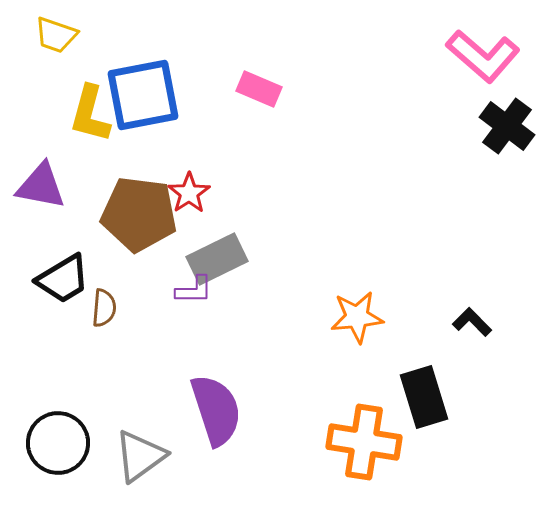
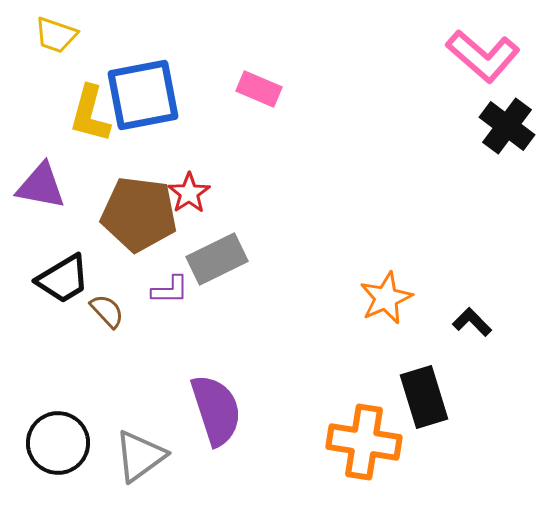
purple L-shape: moved 24 px left
brown semicircle: moved 3 px right, 3 px down; rotated 48 degrees counterclockwise
orange star: moved 29 px right, 19 px up; rotated 18 degrees counterclockwise
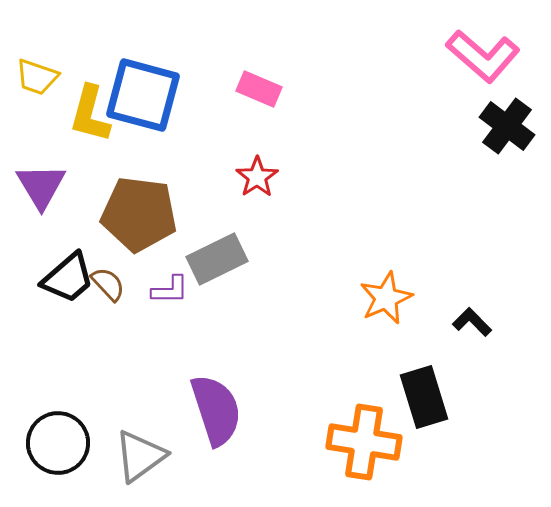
yellow trapezoid: moved 19 px left, 42 px down
blue square: rotated 26 degrees clockwise
purple triangle: rotated 48 degrees clockwise
red star: moved 68 px right, 16 px up
black trapezoid: moved 5 px right, 1 px up; rotated 10 degrees counterclockwise
brown semicircle: moved 1 px right, 27 px up
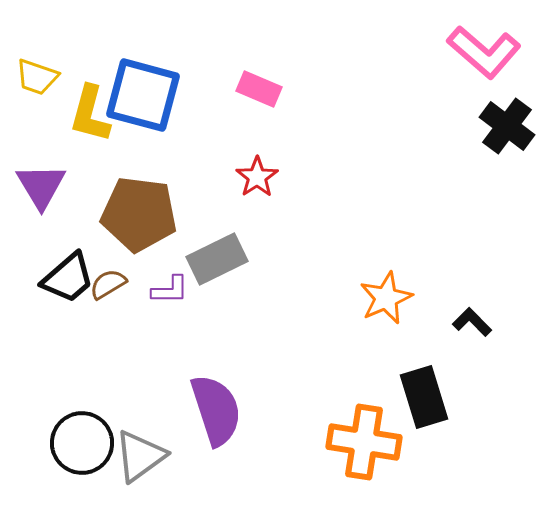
pink L-shape: moved 1 px right, 4 px up
brown semicircle: rotated 78 degrees counterclockwise
black circle: moved 24 px right
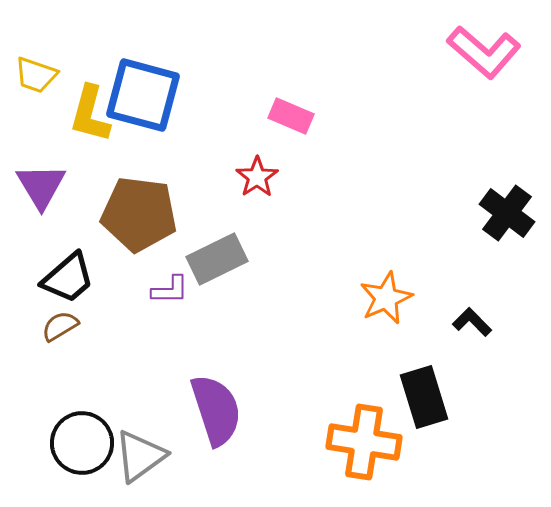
yellow trapezoid: moved 1 px left, 2 px up
pink rectangle: moved 32 px right, 27 px down
black cross: moved 87 px down
brown semicircle: moved 48 px left, 42 px down
